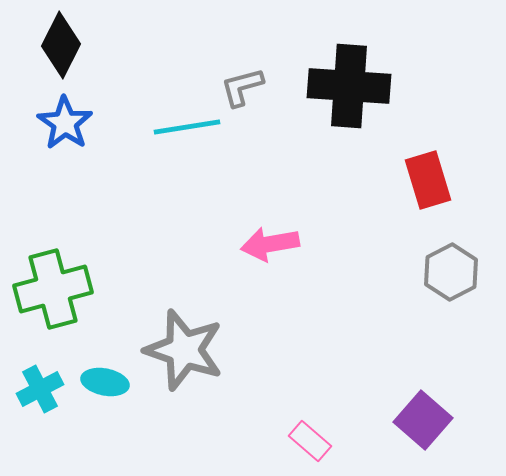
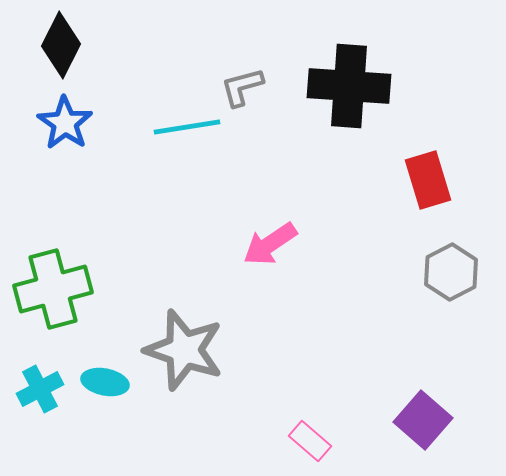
pink arrow: rotated 24 degrees counterclockwise
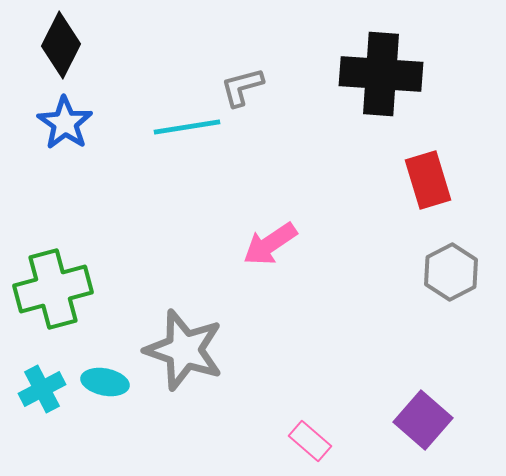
black cross: moved 32 px right, 12 px up
cyan cross: moved 2 px right
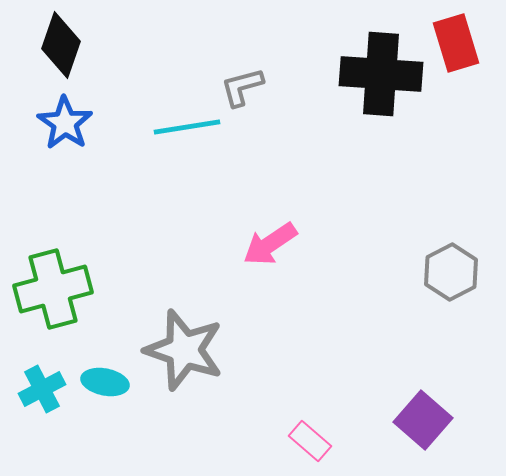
black diamond: rotated 8 degrees counterclockwise
red rectangle: moved 28 px right, 137 px up
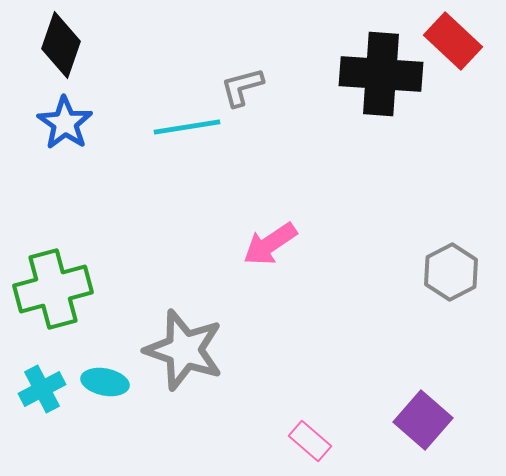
red rectangle: moved 3 px left, 2 px up; rotated 30 degrees counterclockwise
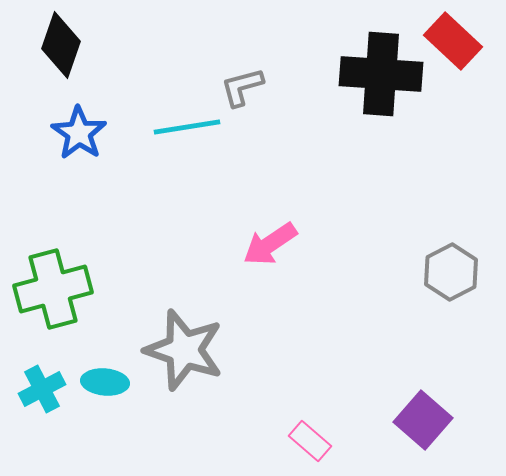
blue star: moved 14 px right, 10 px down
cyan ellipse: rotated 6 degrees counterclockwise
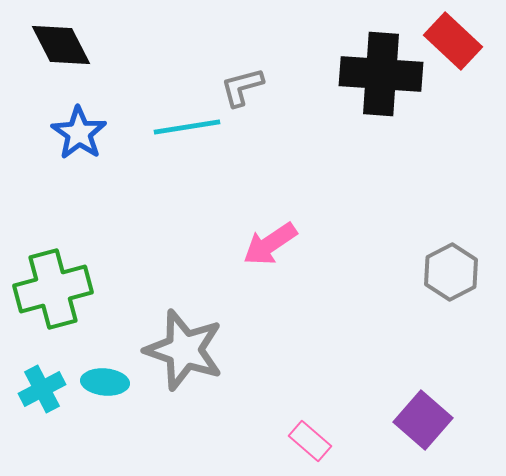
black diamond: rotated 46 degrees counterclockwise
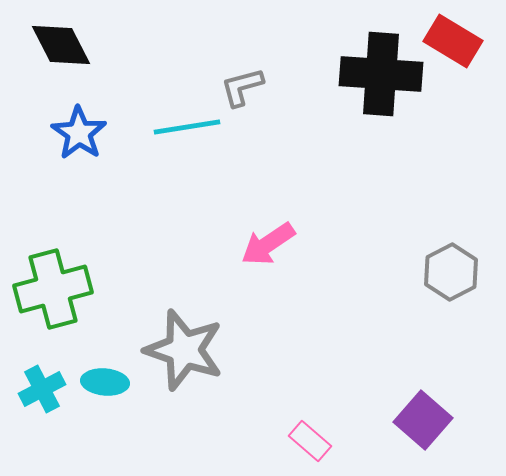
red rectangle: rotated 12 degrees counterclockwise
pink arrow: moved 2 px left
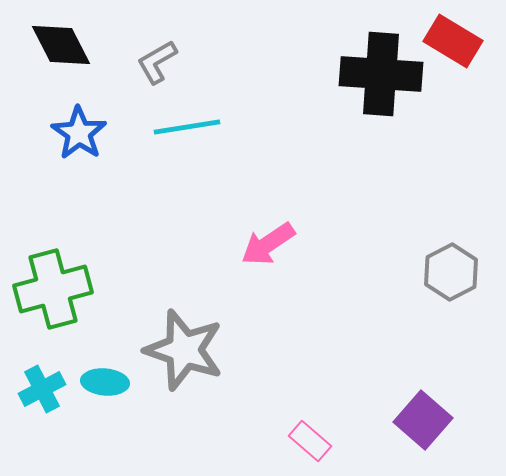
gray L-shape: moved 85 px left, 25 px up; rotated 15 degrees counterclockwise
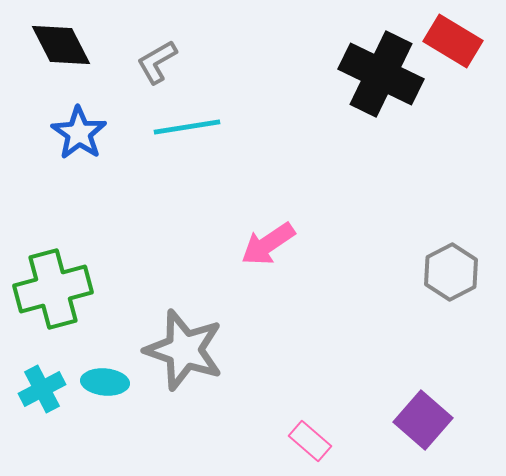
black cross: rotated 22 degrees clockwise
